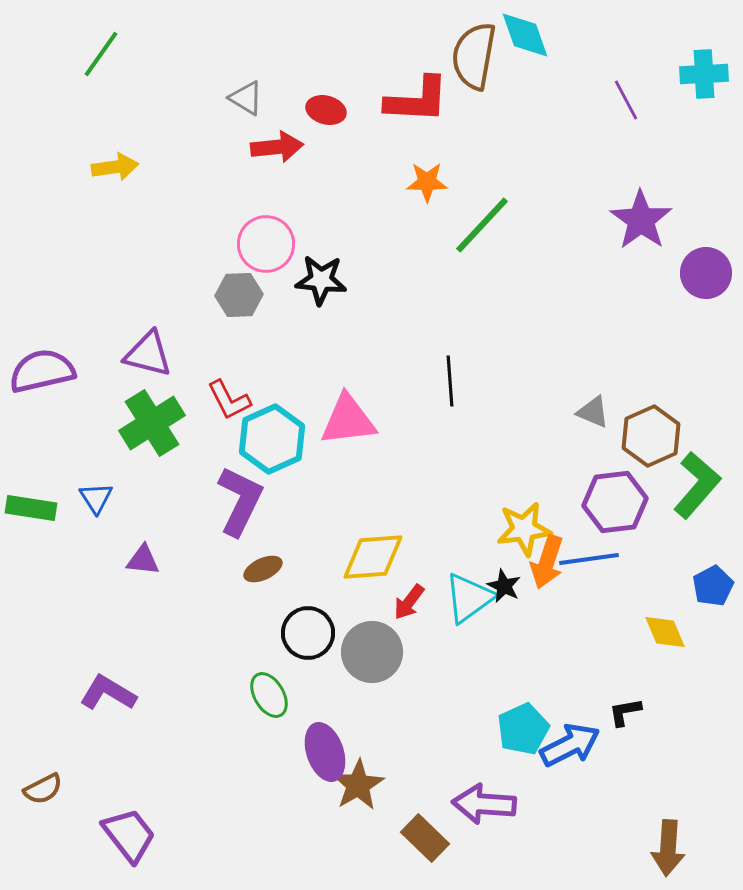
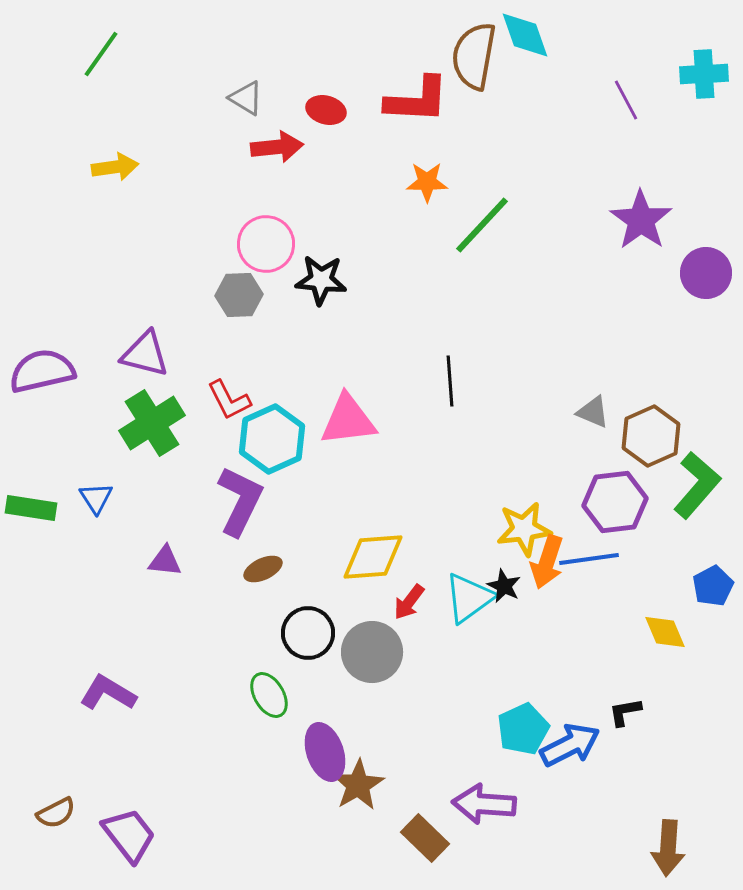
purple triangle at (148, 354): moved 3 px left
purple triangle at (143, 560): moved 22 px right, 1 px down
brown semicircle at (43, 789): moved 13 px right, 24 px down
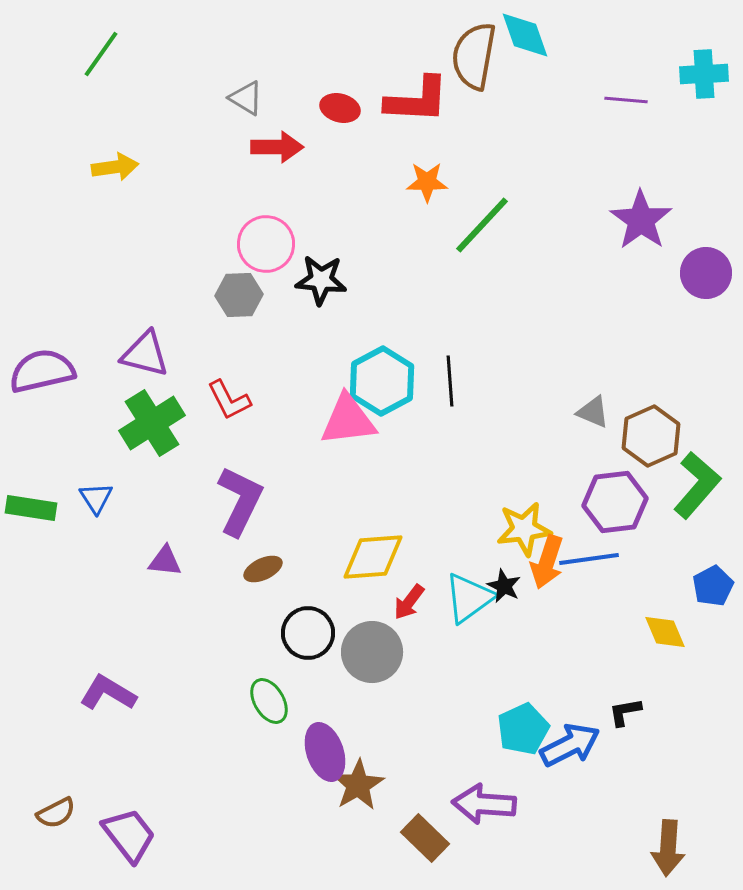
purple line at (626, 100): rotated 57 degrees counterclockwise
red ellipse at (326, 110): moved 14 px right, 2 px up
red arrow at (277, 147): rotated 6 degrees clockwise
cyan hexagon at (272, 439): moved 110 px right, 58 px up; rotated 4 degrees counterclockwise
green ellipse at (269, 695): moved 6 px down
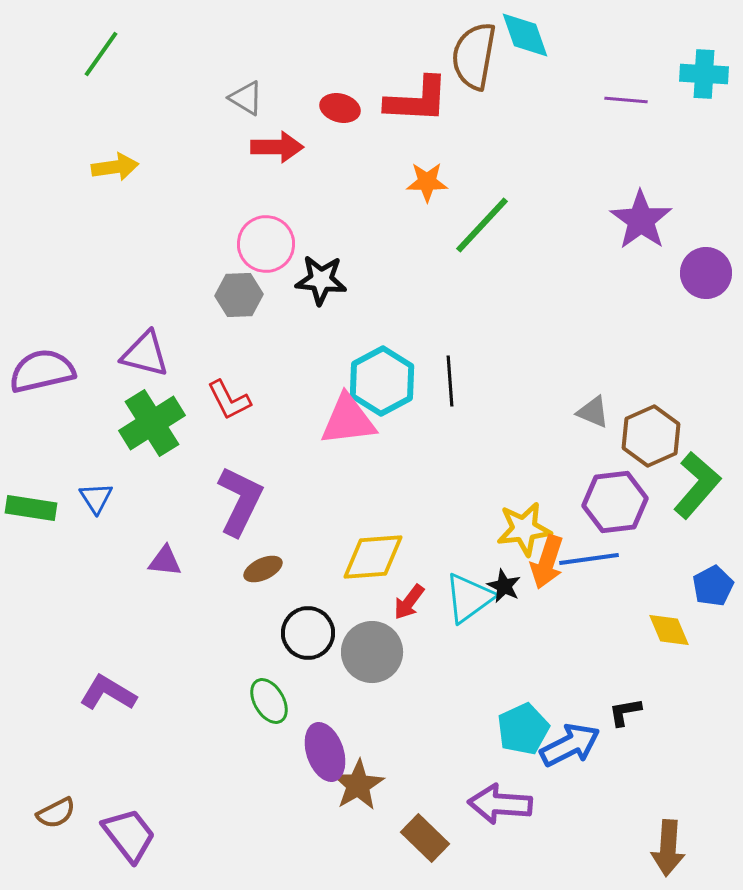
cyan cross at (704, 74): rotated 6 degrees clockwise
yellow diamond at (665, 632): moved 4 px right, 2 px up
purple arrow at (484, 804): moved 16 px right
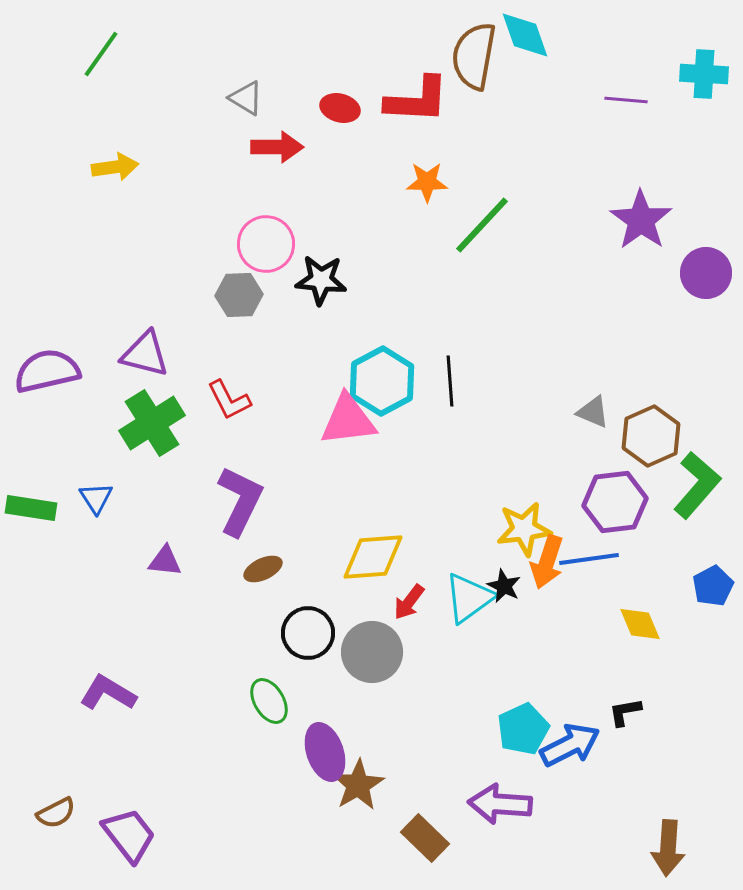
purple semicircle at (42, 371): moved 5 px right
yellow diamond at (669, 630): moved 29 px left, 6 px up
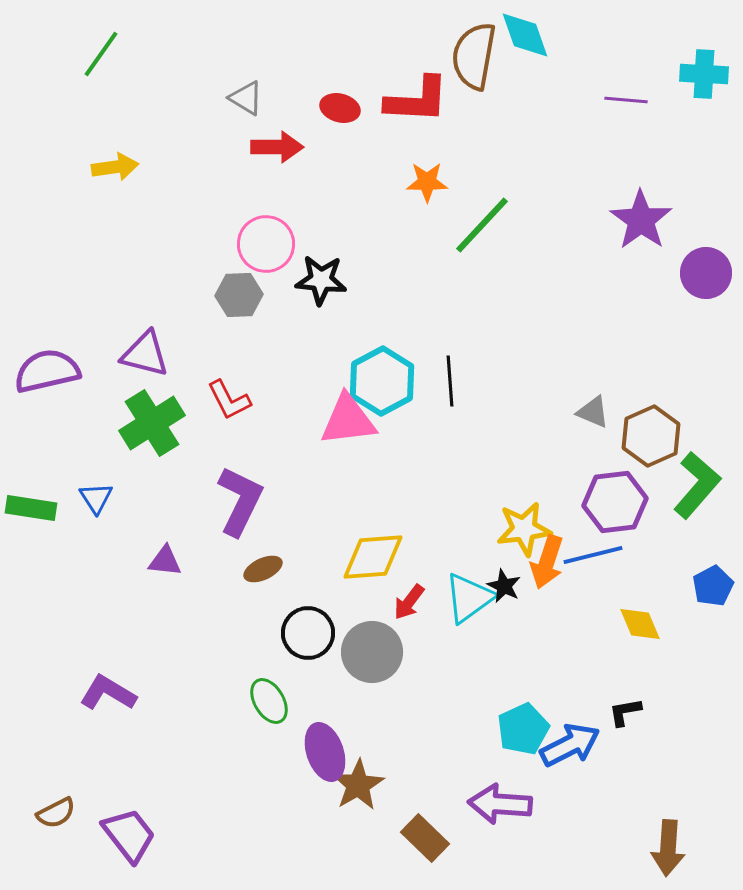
blue line at (589, 559): moved 4 px right, 4 px up; rotated 6 degrees counterclockwise
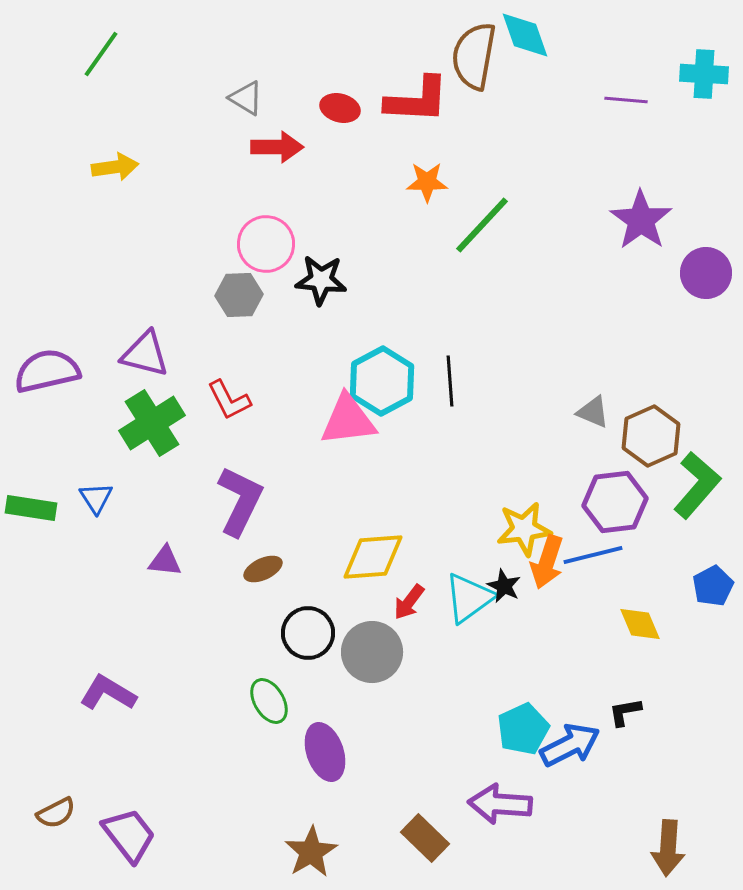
brown star at (358, 785): moved 47 px left, 67 px down
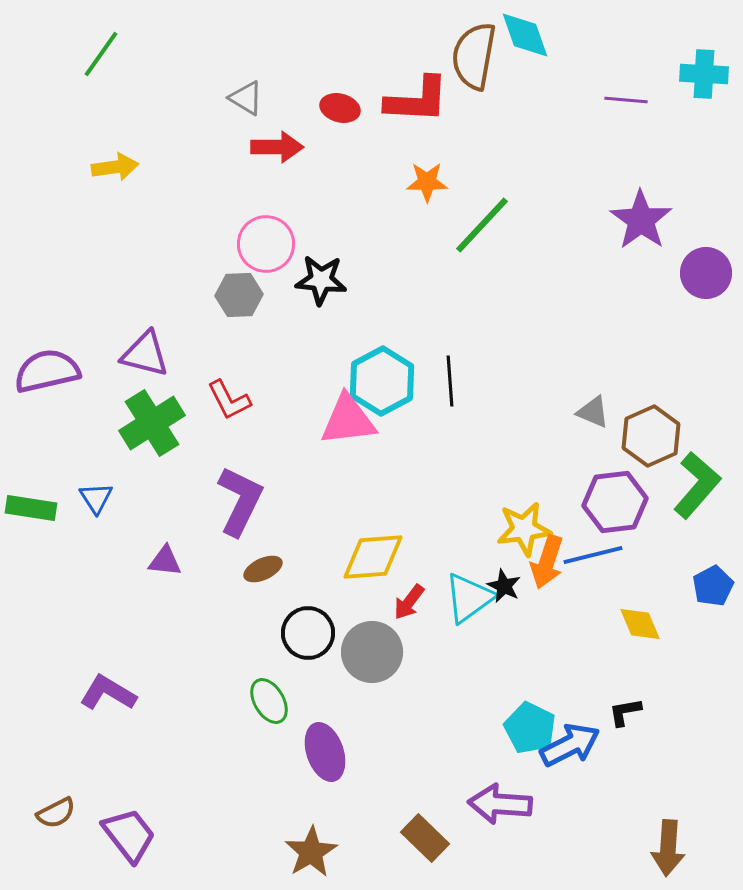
cyan pentagon at (523, 729): moved 7 px right, 1 px up; rotated 21 degrees counterclockwise
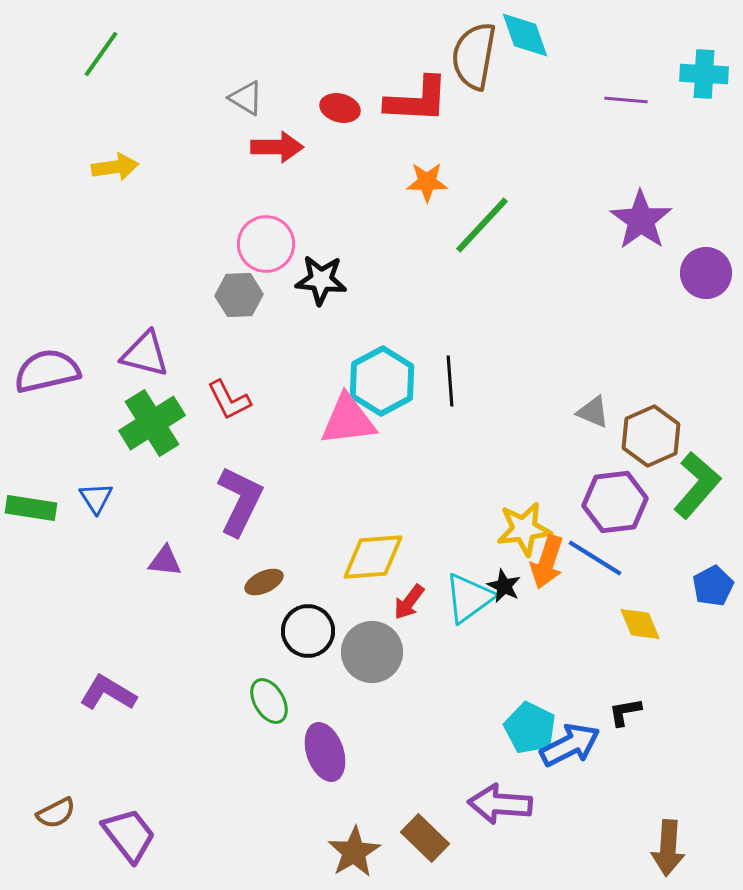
blue line at (593, 555): moved 2 px right, 3 px down; rotated 46 degrees clockwise
brown ellipse at (263, 569): moved 1 px right, 13 px down
black circle at (308, 633): moved 2 px up
brown star at (311, 852): moved 43 px right
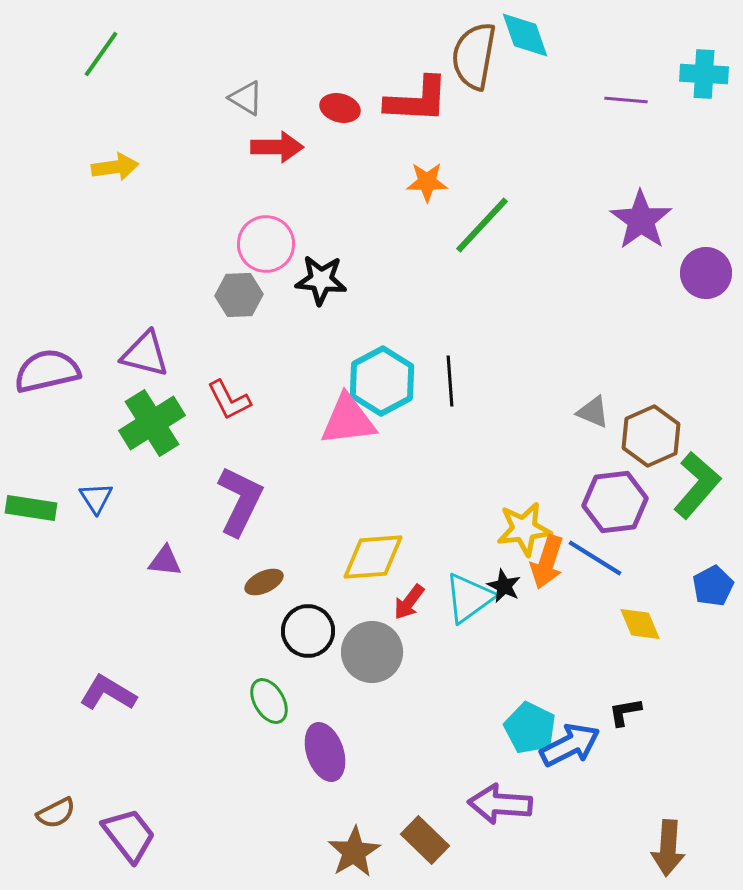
brown rectangle at (425, 838): moved 2 px down
